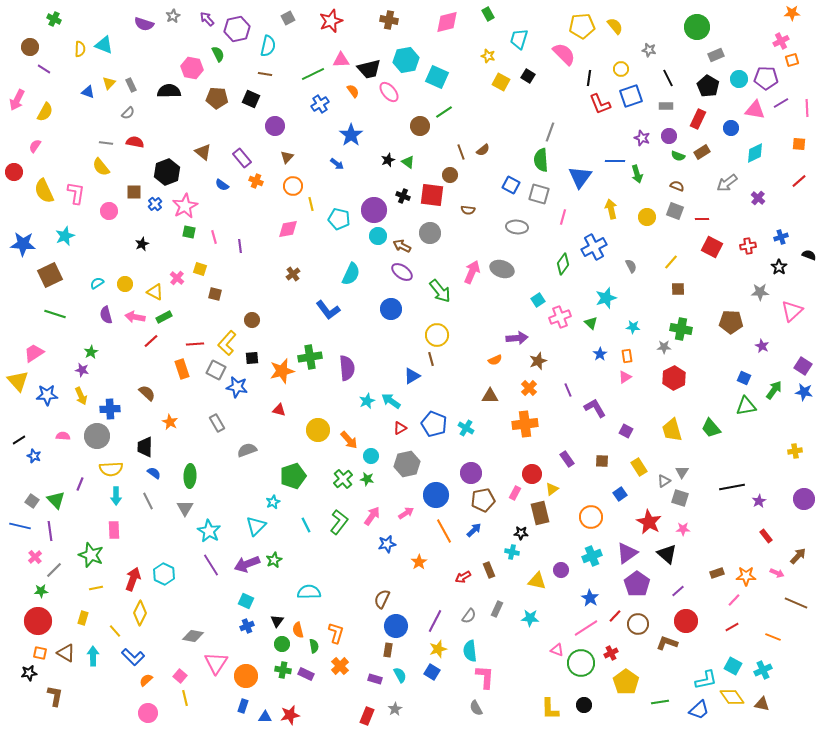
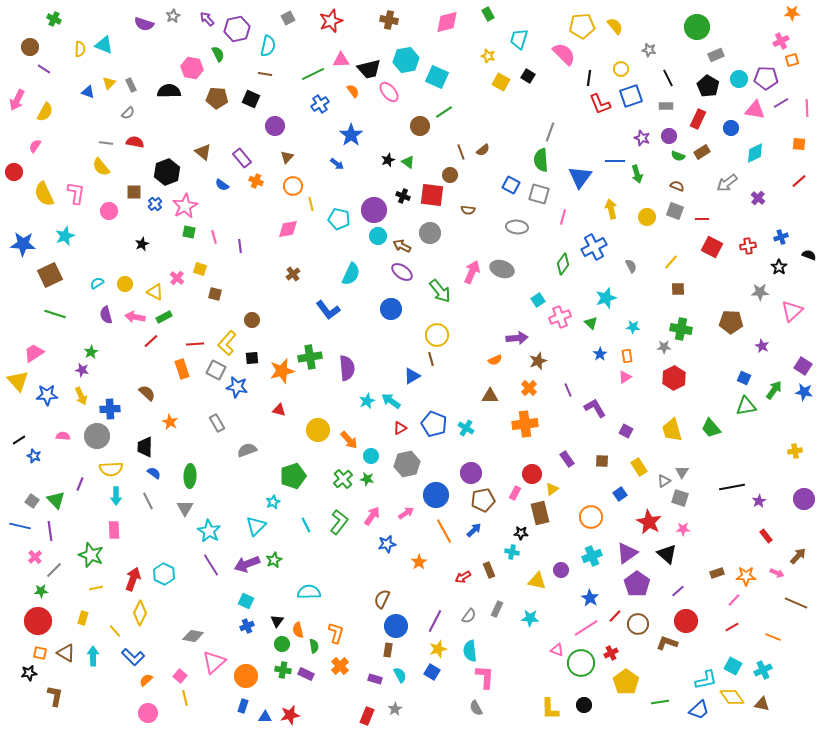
yellow semicircle at (44, 191): moved 3 px down
pink triangle at (216, 663): moved 2 px left, 1 px up; rotated 15 degrees clockwise
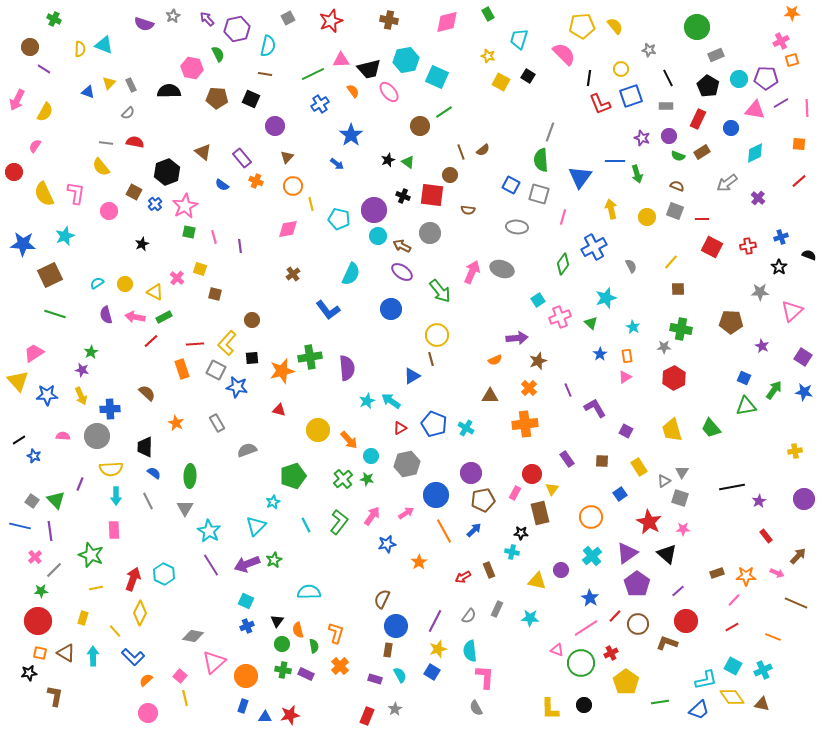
brown square at (134, 192): rotated 28 degrees clockwise
cyan star at (633, 327): rotated 24 degrees clockwise
purple square at (803, 366): moved 9 px up
orange star at (170, 422): moved 6 px right, 1 px down
yellow triangle at (552, 489): rotated 16 degrees counterclockwise
cyan cross at (592, 556): rotated 18 degrees counterclockwise
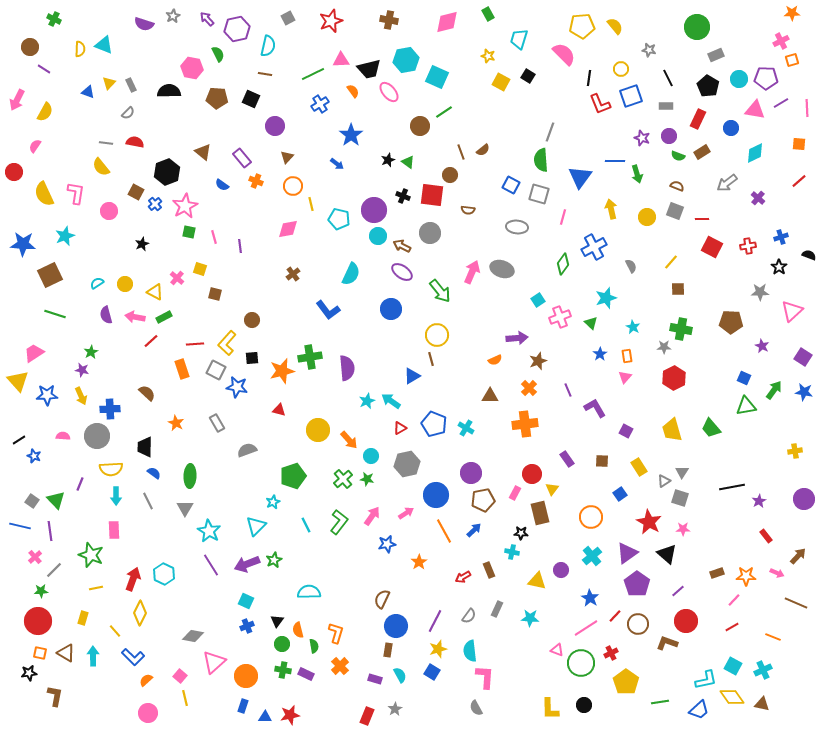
brown square at (134, 192): moved 2 px right
pink triangle at (625, 377): rotated 16 degrees counterclockwise
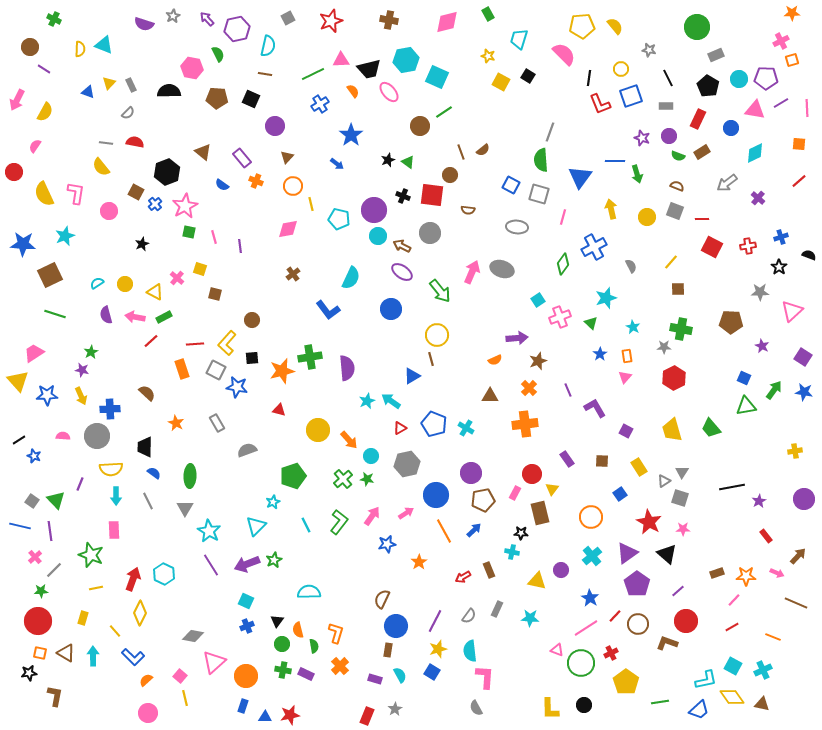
cyan semicircle at (351, 274): moved 4 px down
